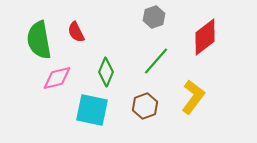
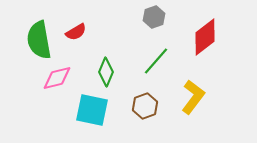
red semicircle: rotated 95 degrees counterclockwise
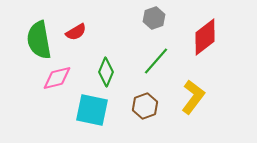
gray hexagon: moved 1 px down
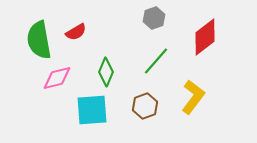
cyan square: rotated 16 degrees counterclockwise
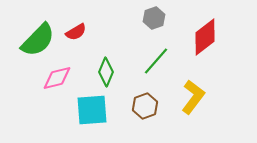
green semicircle: moved 1 px left; rotated 126 degrees counterclockwise
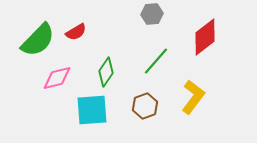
gray hexagon: moved 2 px left, 4 px up; rotated 15 degrees clockwise
green diamond: rotated 12 degrees clockwise
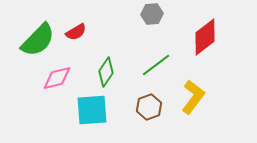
green line: moved 4 px down; rotated 12 degrees clockwise
brown hexagon: moved 4 px right, 1 px down
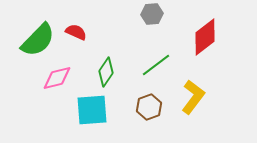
red semicircle: rotated 125 degrees counterclockwise
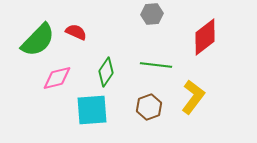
green line: rotated 44 degrees clockwise
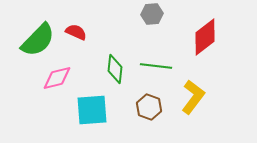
green line: moved 1 px down
green diamond: moved 9 px right, 3 px up; rotated 28 degrees counterclockwise
brown hexagon: rotated 20 degrees counterclockwise
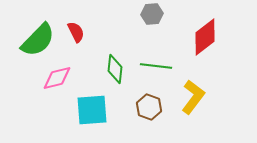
red semicircle: rotated 40 degrees clockwise
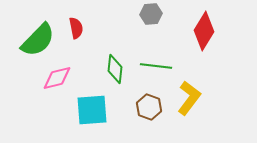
gray hexagon: moved 1 px left
red semicircle: moved 4 px up; rotated 15 degrees clockwise
red diamond: moved 1 px left, 6 px up; rotated 21 degrees counterclockwise
yellow L-shape: moved 4 px left, 1 px down
